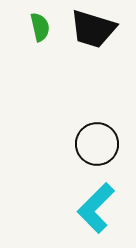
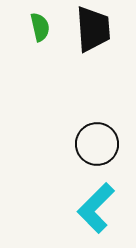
black trapezoid: rotated 111 degrees counterclockwise
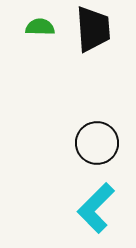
green semicircle: rotated 76 degrees counterclockwise
black circle: moved 1 px up
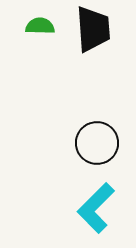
green semicircle: moved 1 px up
